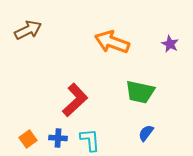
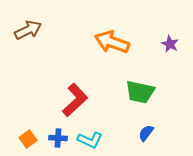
cyan L-shape: rotated 120 degrees clockwise
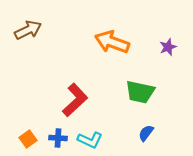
purple star: moved 2 px left, 3 px down; rotated 24 degrees clockwise
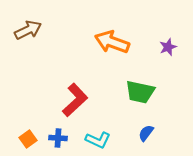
cyan L-shape: moved 8 px right
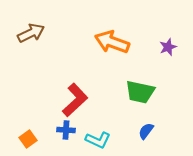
brown arrow: moved 3 px right, 3 px down
blue semicircle: moved 2 px up
blue cross: moved 8 px right, 8 px up
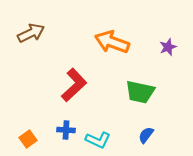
red L-shape: moved 1 px left, 15 px up
blue semicircle: moved 4 px down
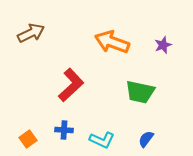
purple star: moved 5 px left, 2 px up
red L-shape: moved 3 px left
blue cross: moved 2 px left
blue semicircle: moved 4 px down
cyan L-shape: moved 4 px right
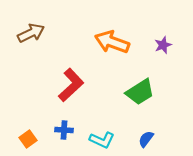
green trapezoid: rotated 44 degrees counterclockwise
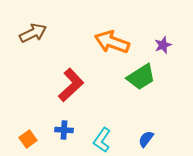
brown arrow: moved 2 px right
green trapezoid: moved 1 px right, 15 px up
cyan L-shape: rotated 100 degrees clockwise
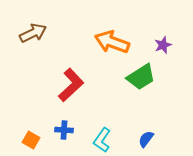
orange square: moved 3 px right, 1 px down; rotated 24 degrees counterclockwise
